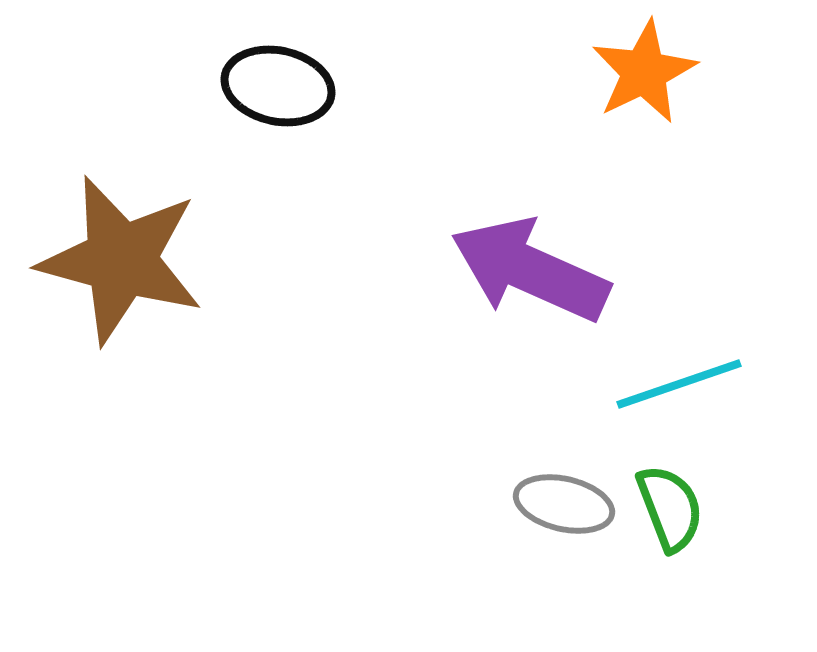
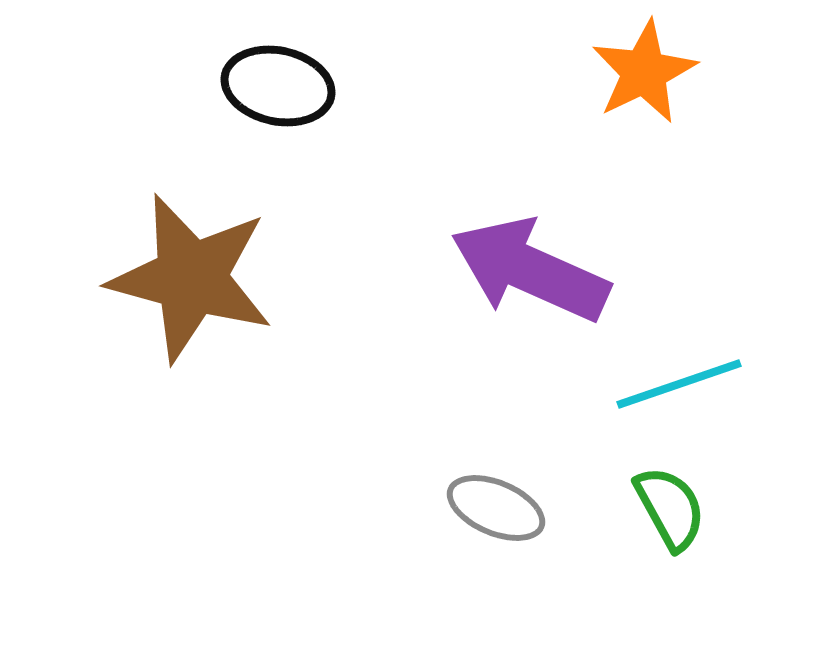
brown star: moved 70 px right, 18 px down
gray ellipse: moved 68 px left, 4 px down; rotated 10 degrees clockwise
green semicircle: rotated 8 degrees counterclockwise
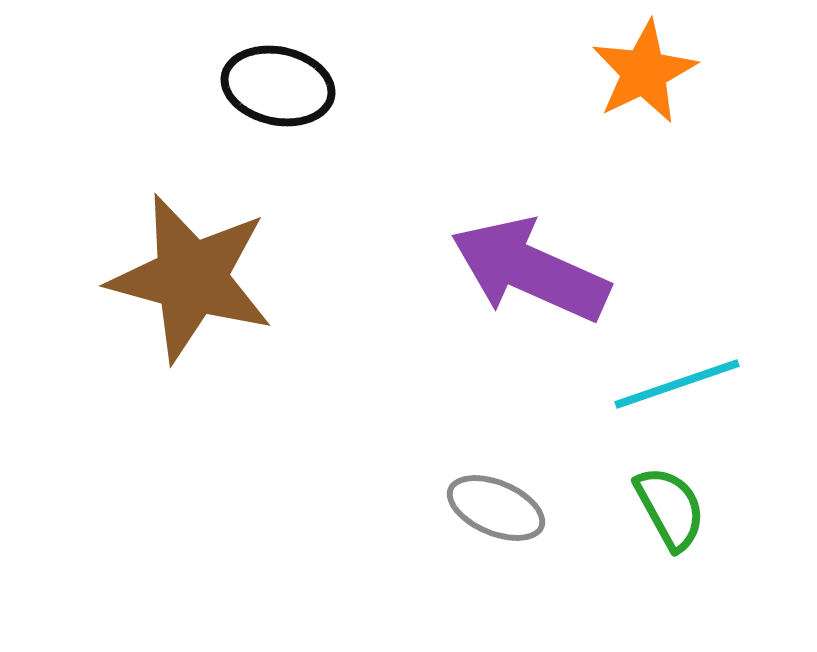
cyan line: moved 2 px left
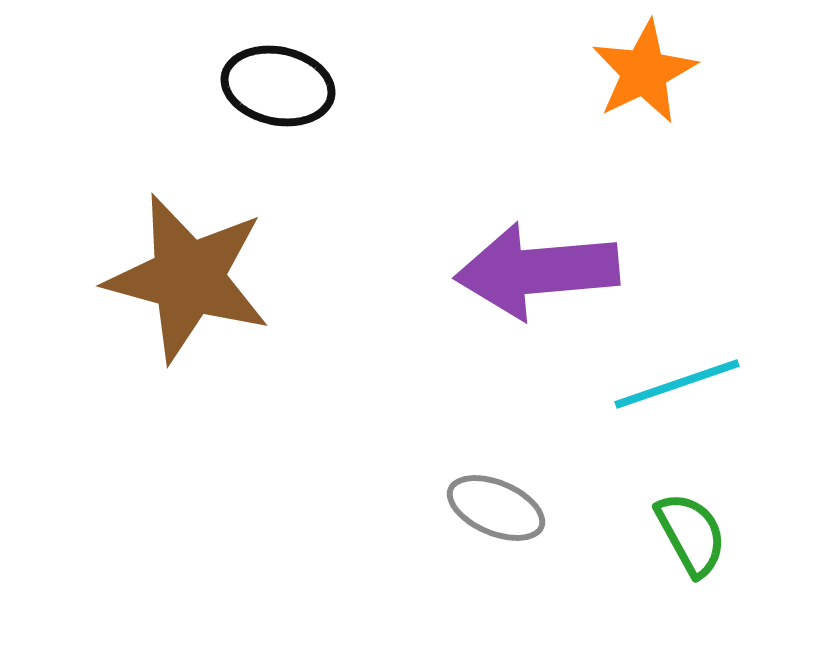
purple arrow: moved 7 px right, 1 px down; rotated 29 degrees counterclockwise
brown star: moved 3 px left
green semicircle: moved 21 px right, 26 px down
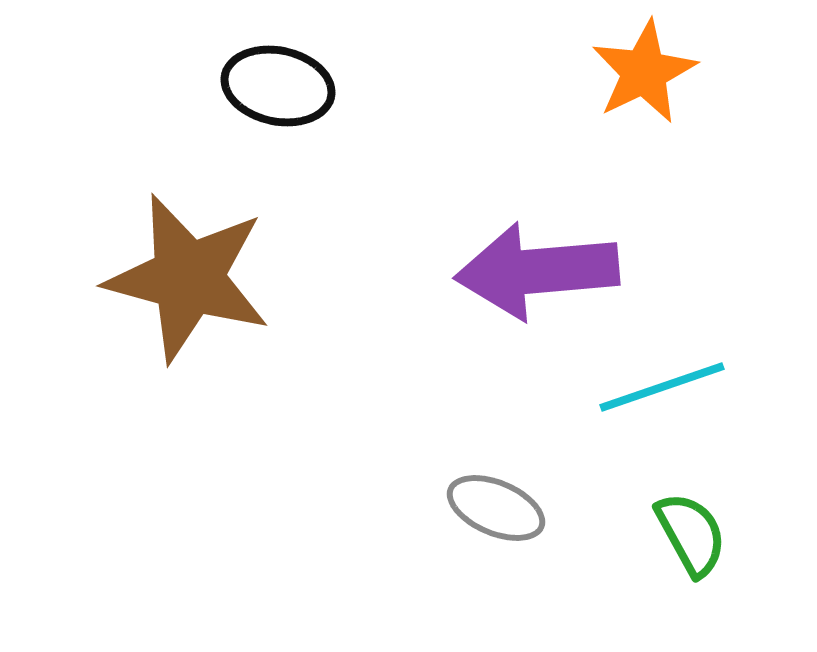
cyan line: moved 15 px left, 3 px down
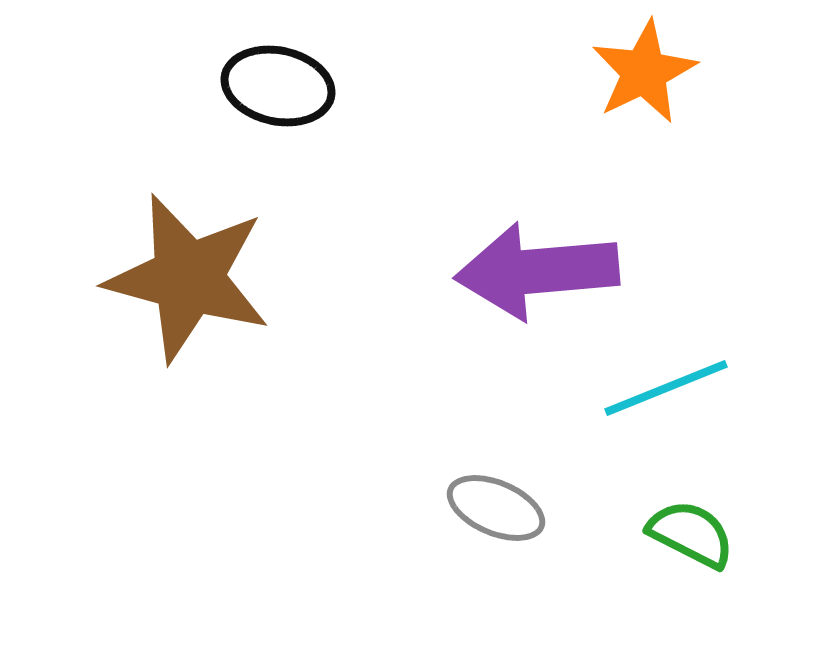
cyan line: moved 4 px right, 1 px down; rotated 3 degrees counterclockwise
green semicircle: rotated 34 degrees counterclockwise
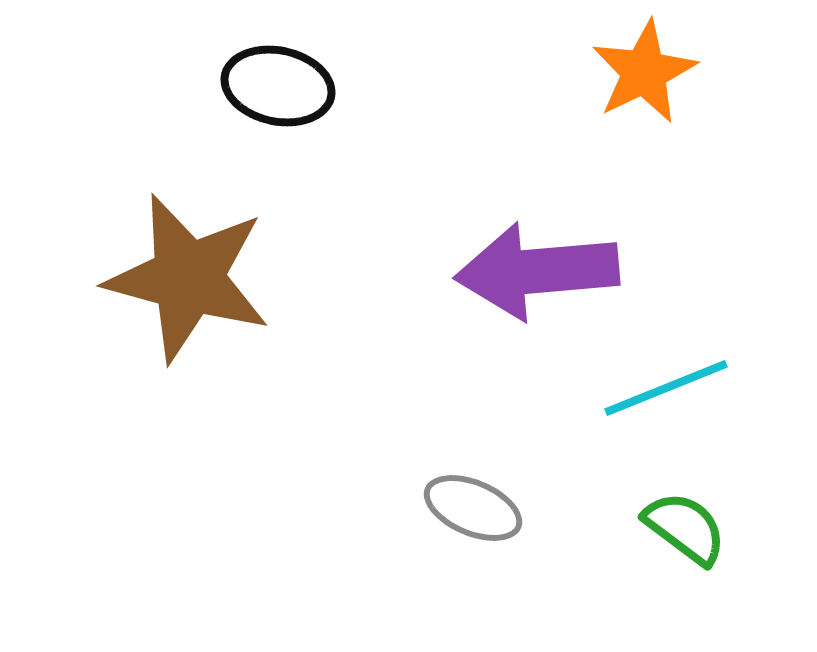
gray ellipse: moved 23 px left
green semicircle: moved 6 px left, 6 px up; rotated 10 degrees clockwise
